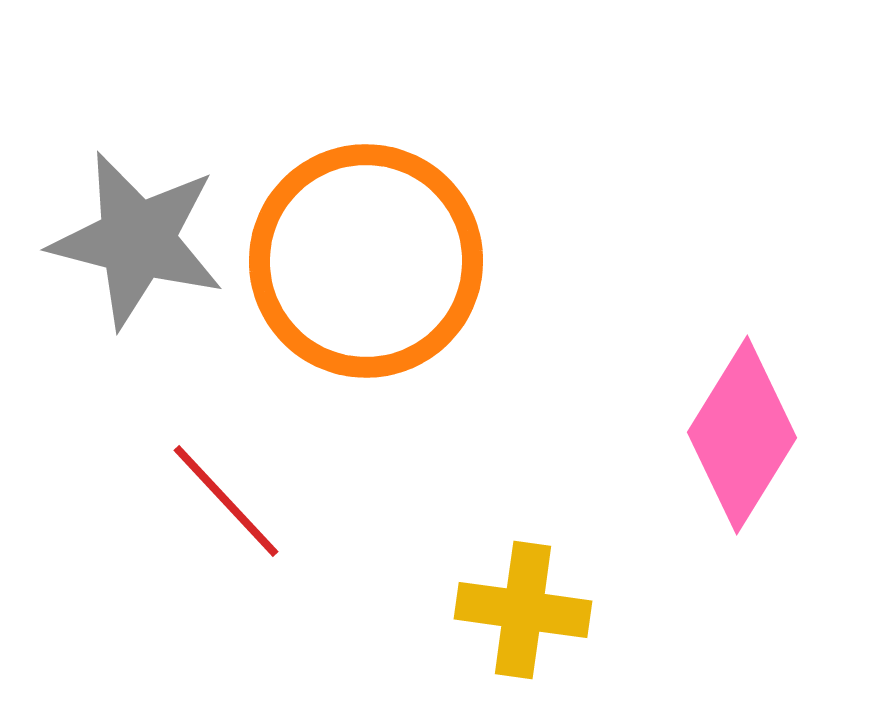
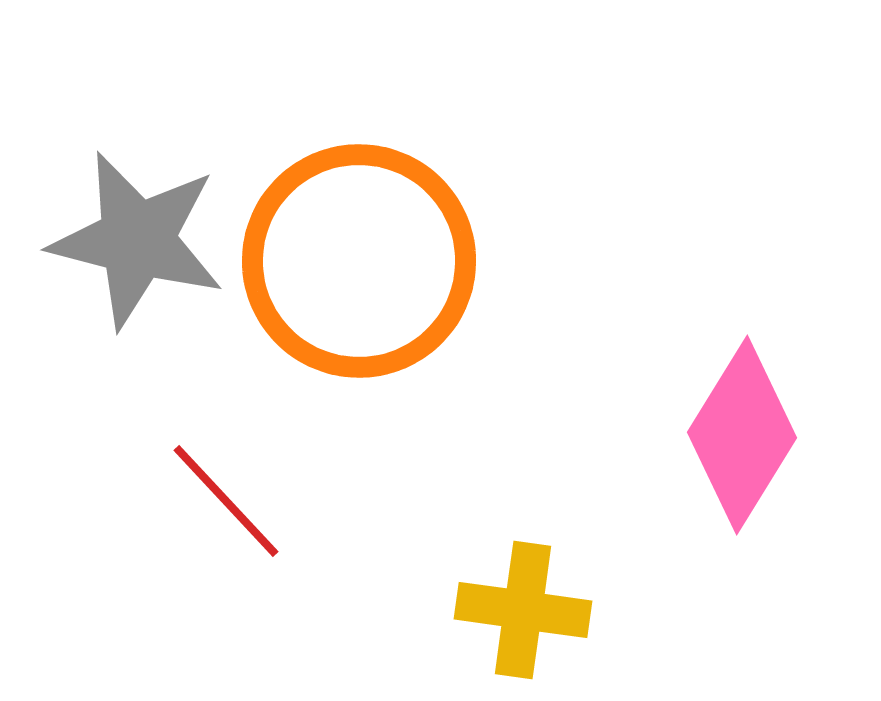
orange circle: moved 7 px left
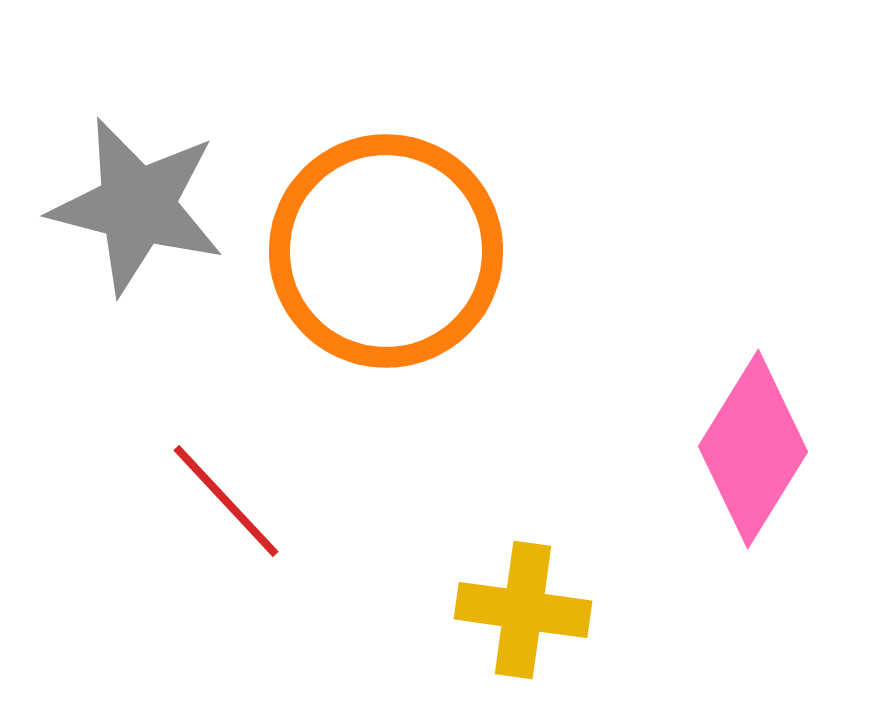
gray star: moved 34 px up
orange circle: moved 27 px right, 10 px up
pink diamond: moved 11 px right, 14 px down
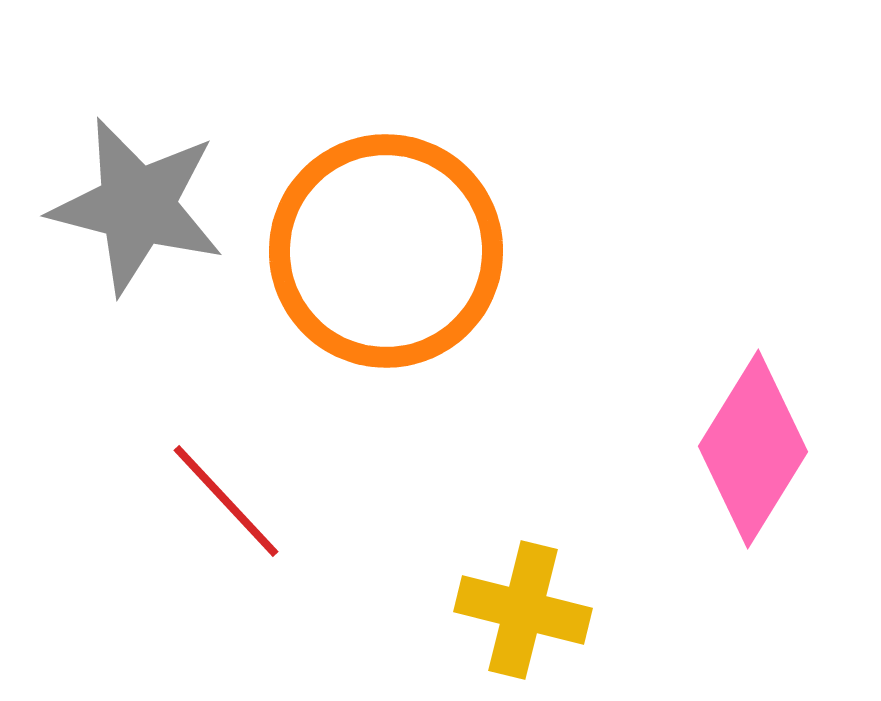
yellow cross: rotated 6 degrees clockwise
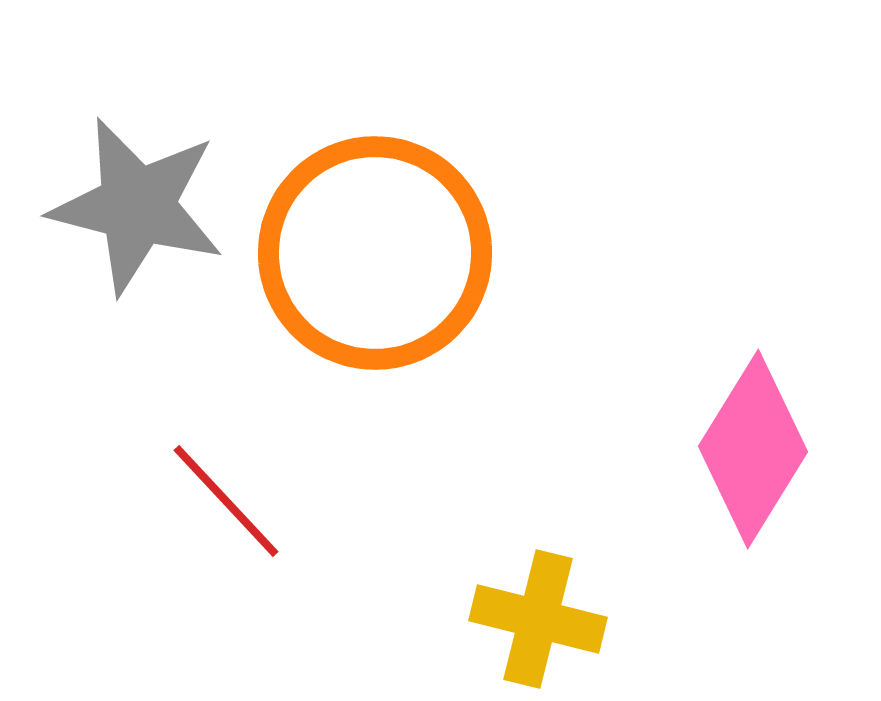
orange circle: moved 11 px left, 2 px down
yellow cross: moved 15 px right, 9 px down
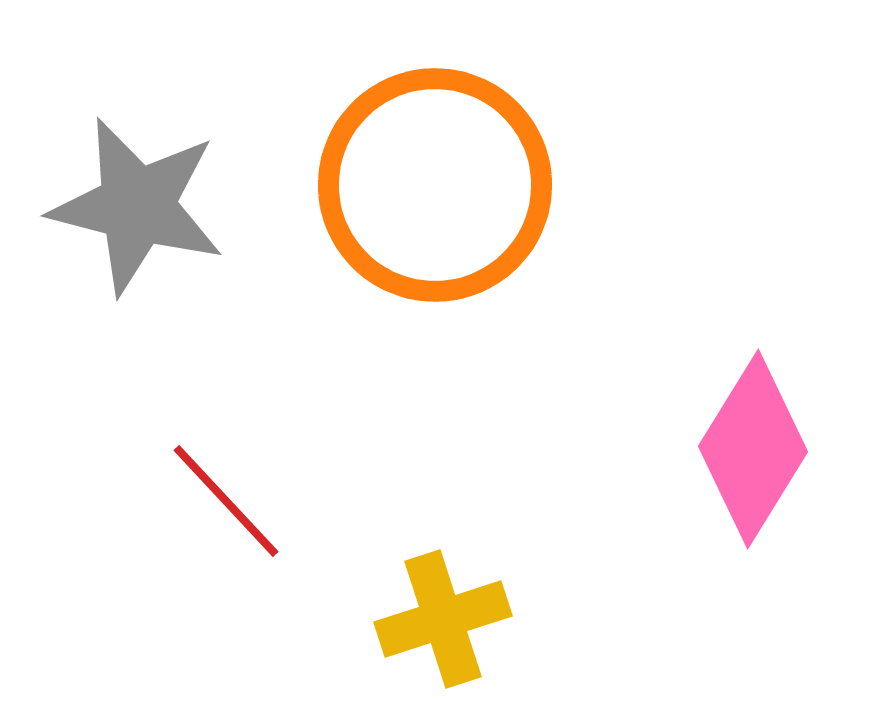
orange circle: moved 60 px right, 68 px up
yellow cross: moved 95 px left; rotated 32 degrees counterclockwise
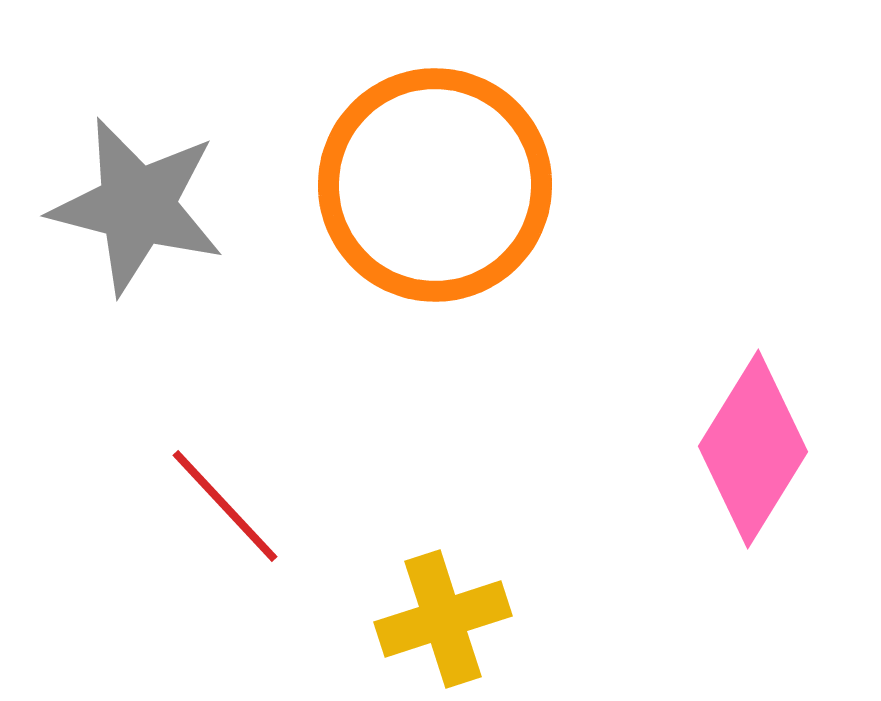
red line: moved 1 px left, 5 px down
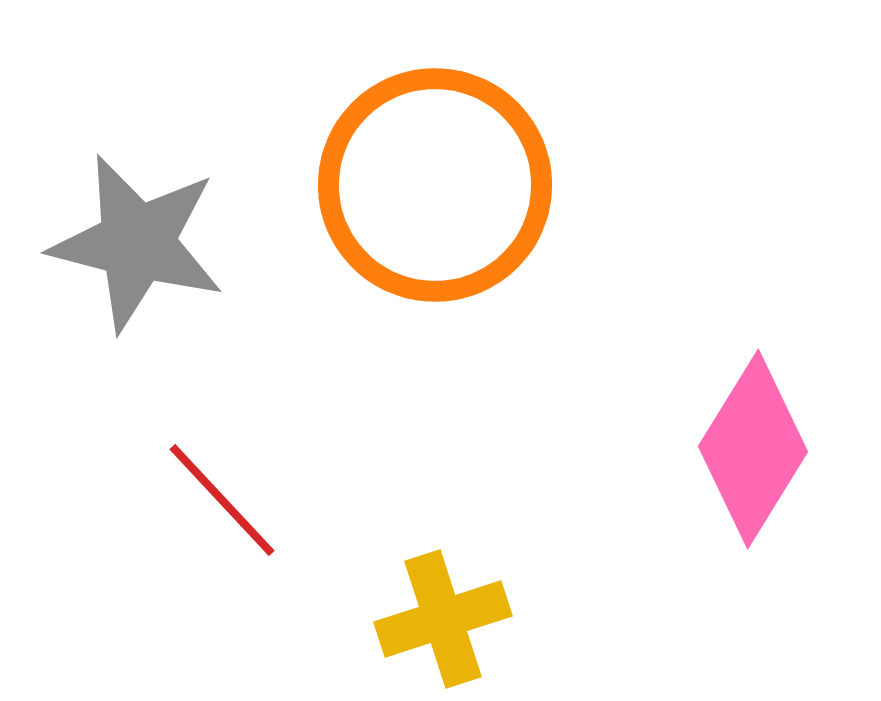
gray star: moved 37 px down
red line: moved 3 px left, 6 px up
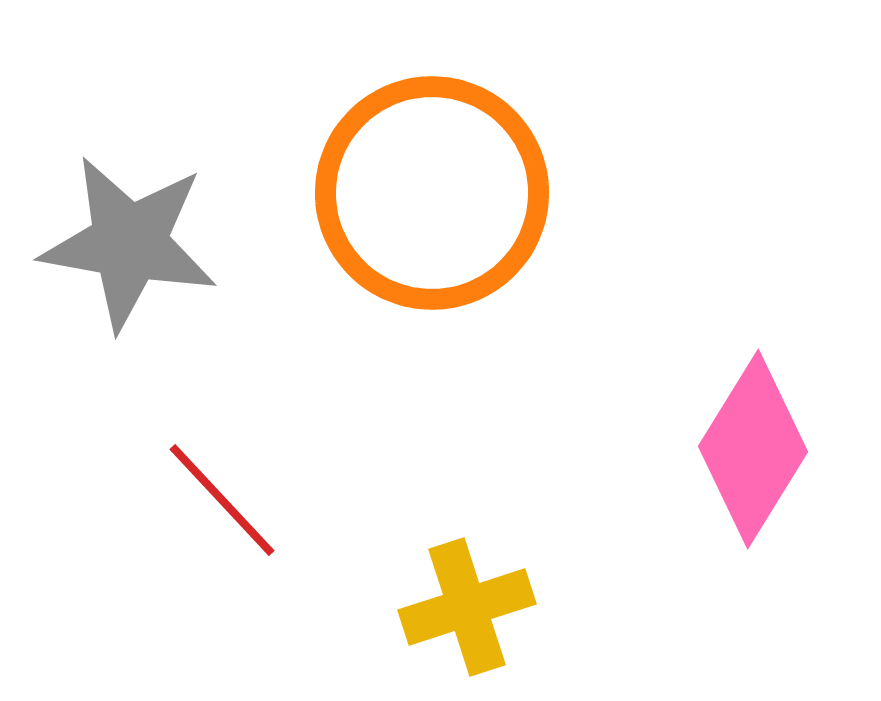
orange circle: moved 3 px left, 8 px down
gray star: moved 8 px left; rotated 4 degrees counterclockwise
yellow cross: moved 24 px right, 12 px up
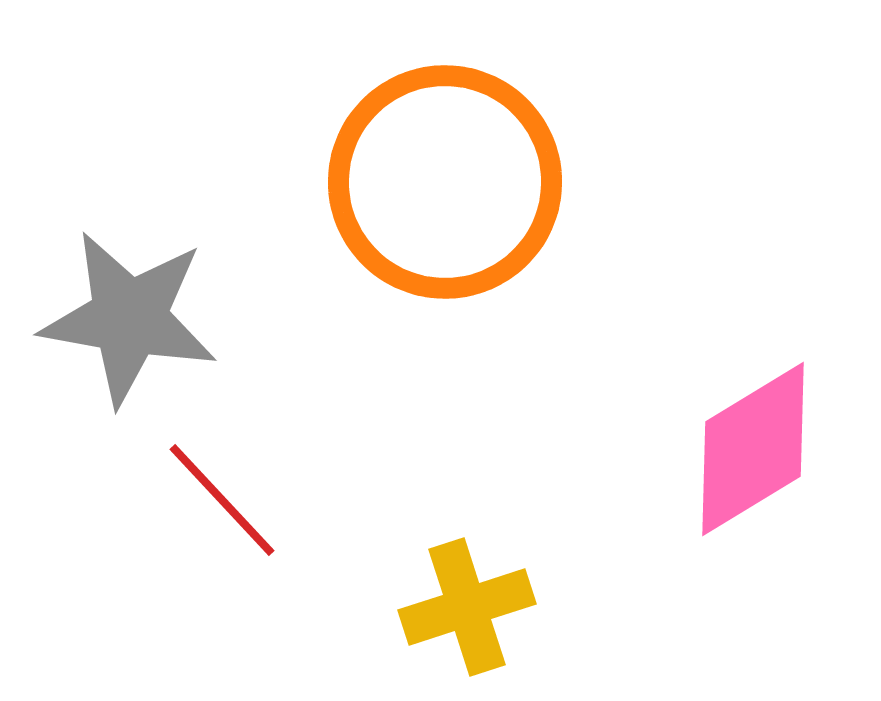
orange circle: moved 13 px right, 11 px up
gray star: moved 75 px down
pink diamond: rotated 27 degrees clockwise
